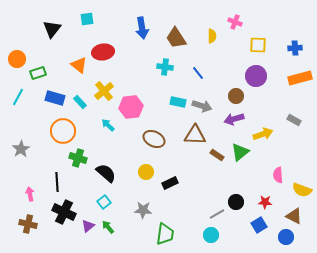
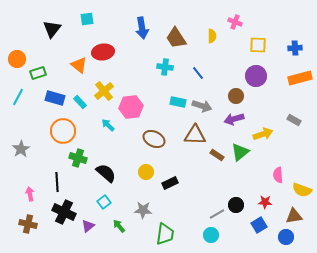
black circle at (236, 202): moved 3 px down
brown triangle at (294, 216): rotated 36 degrees counterclockwise
green arrow at (108, 227): moved 11 px right, 1 px up
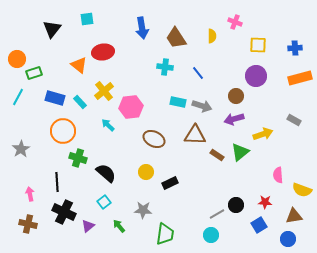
green rectangle at (38, 73): moved 4 px left
blue circle at (286, 237): moved 2 px right, 2 px down
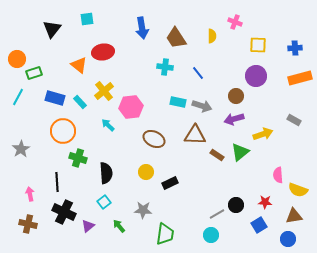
black semicircle at (106, 173): rotated 45 degrees clockwise
yellow semicircle at (302, 190): moved 4 px left
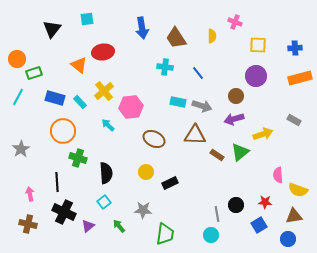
gray line at (217, 214): rotated 70 degrees counterclockwise
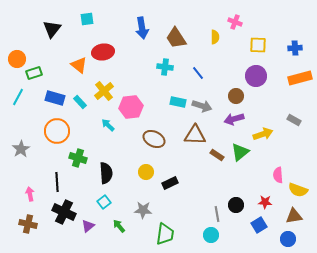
yellow semicircle at (212, 36): moved 3 px right, 1 px down
orange circle at (63, 131): moved 6 px left
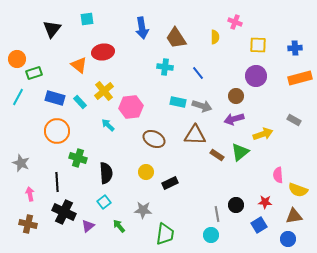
gray star at (21, 149): moved 14 px down; rotated 18 degrees counterclockwise
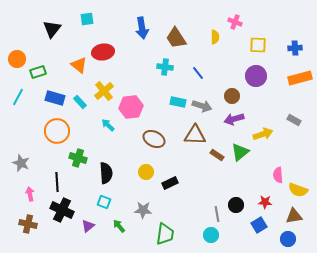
green rectangle at (34, 73): moved 4 px right, 1 px up
brown circle at (236, 96): moved 4 px left
cyan square at (104, 202): rotated 32 degrees counterclockwise
black cross at (64, 212): moved 2 px left, 2 px up
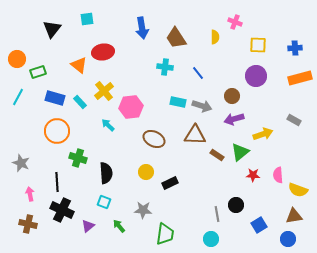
red star at (265, 202): moved 12 px left, 27 px up
cyan circle at (211, 235): moved 4 px down
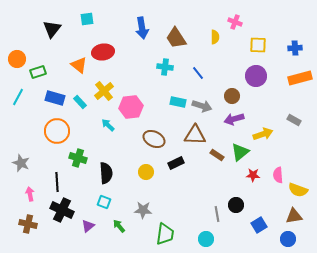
black rectangle at (170, 183): moved 6 px right, 20 px up
cyan circle at (211, 239): moved 5 px left
